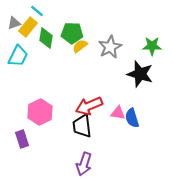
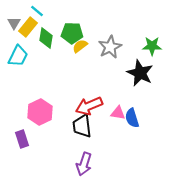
gray triangle: rotated 40 degrees counterclockwise
black star: moved 1 px up; rotated 8 degrees clockwise
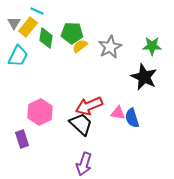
cyan line: rotated 16 degrees counterclockwise
black star: moved 4 px right, 4 px down
black trapezoid: moved 1 px left, 2 px up; rotated 140 degrees clockwise
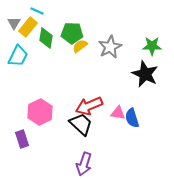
black star: moved 1 px right, 3 px up
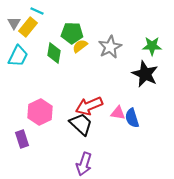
green diamond: moved 8 px right, 15 px down
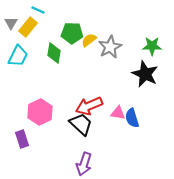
cyan line: moved 1 px right, 1 px up
gray triangle: moved 3 px left
yellow semicircle: moved 9 px right, 6 px up
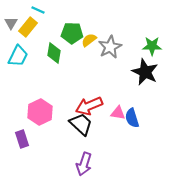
black star: moved 2 px up
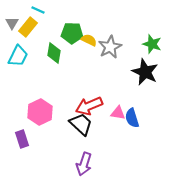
gray triangle: moved 1 px right
yellow semicircle: rotated 63 degrees clockwise
green star: moved 2 px up; rotated 18 degrees clockwise
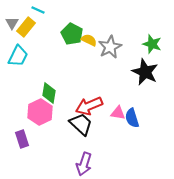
yellow rectangle: moved 2 px left
green pentagon: moved 1 px down; rotated 25 degrees clockwise
green diamond: moved 5 px left, 40 px down
